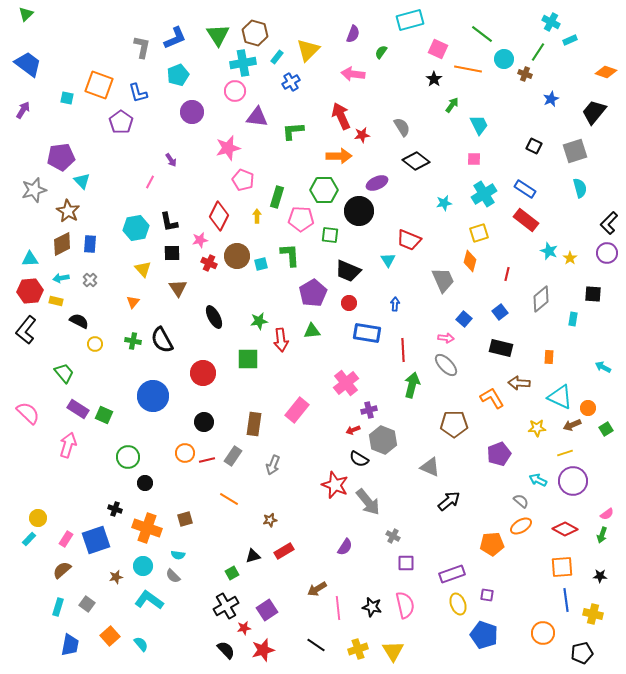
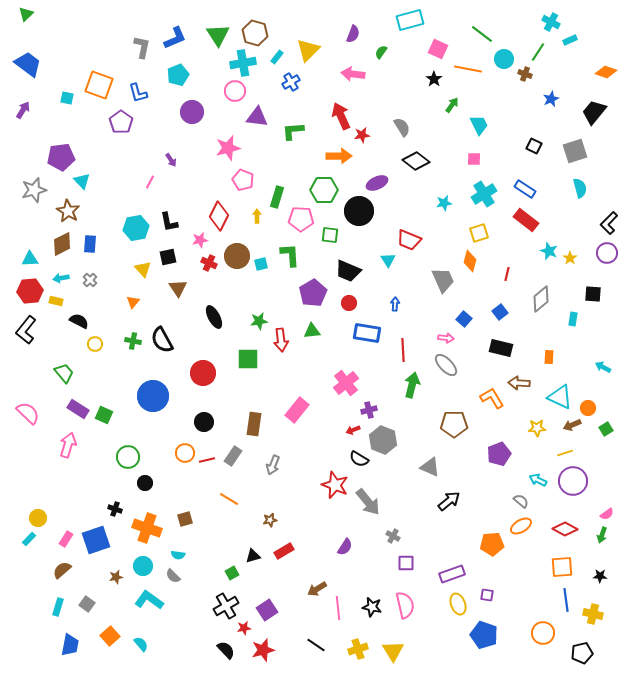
black square at (172, 253): moved 4 px left, 4 px down; rotated 12 degrees counterclockwise
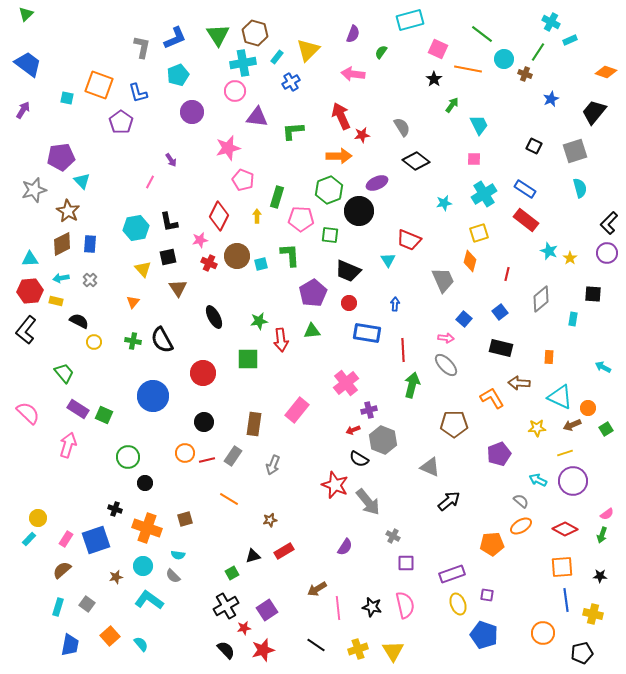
green hexagon at (324, 190): moved 5 px right; rotated 20 degrees counterclockwise
yellow circle at (95, 344): moved 1 px left, 2 px up
